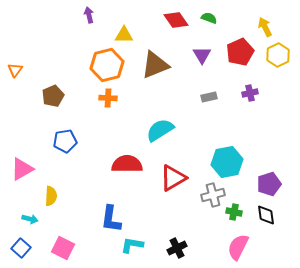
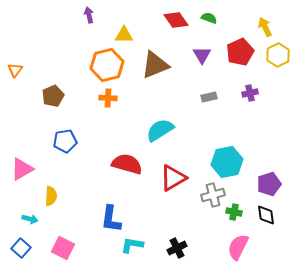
red semicircle: rotated 16 degrees clockwise
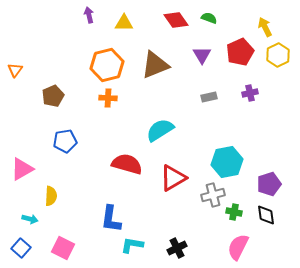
yellow triangle: moved 12 px up
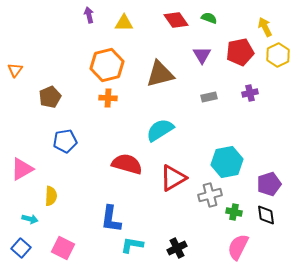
red pentagon: rotated 12 degrees clockwise
brown triangle: moved 5 px right, 9 px down; rotated 8 degrees clockwise
brown pentagon: moved 3 px left, 1 px down
gray cross: moved 3 px left
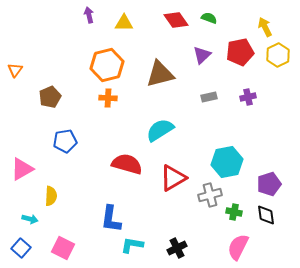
purple triangle: rotated 18 degrees clockwise
purple cross: moved 2 px left, 4 px down
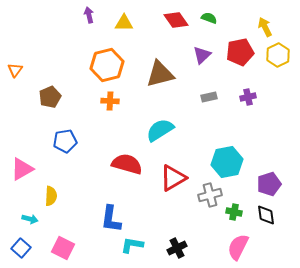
orange cross: moved 2 px right, 3 px down
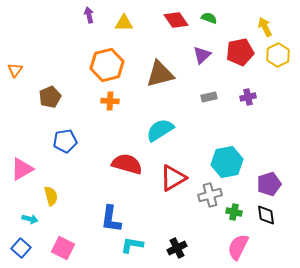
yellow semicircle: rotated 18 degrees counterclockwise
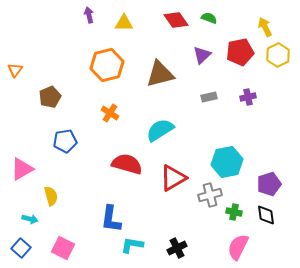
orange cross: moved 12 px down; rotated 30 degrees clockwise
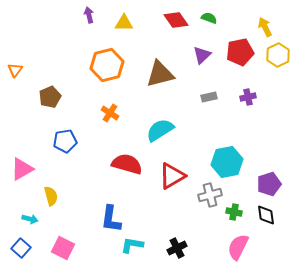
red triangle: moved 1 px left, 2 px up
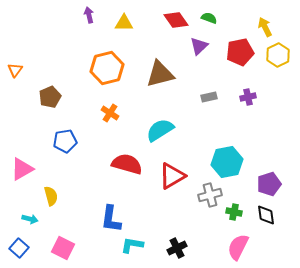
purple triangle: moved 3 px left, 9 px up
orange hexagon: moved 3 px down
blue square: moved 2 px left
